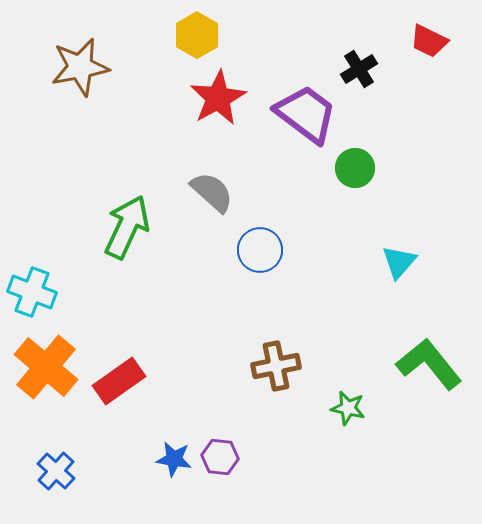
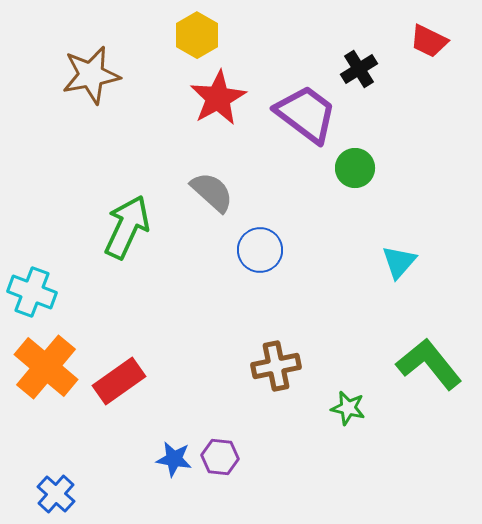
brown star: moved 11 px right, 8 px down
blue cross: moved 23 px down
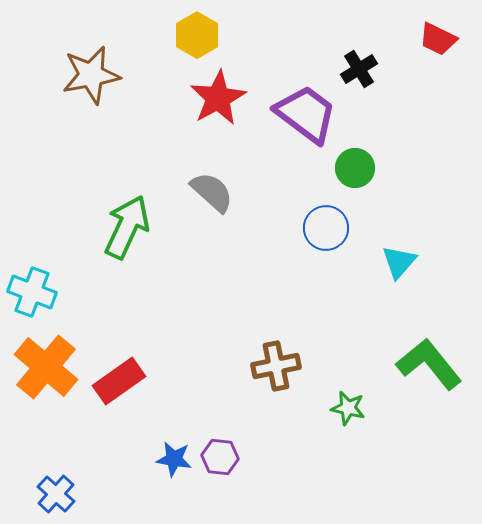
red trapezoid: moved 9 px right, 2 px up
blue circle: moved 66 px right, 22 px up
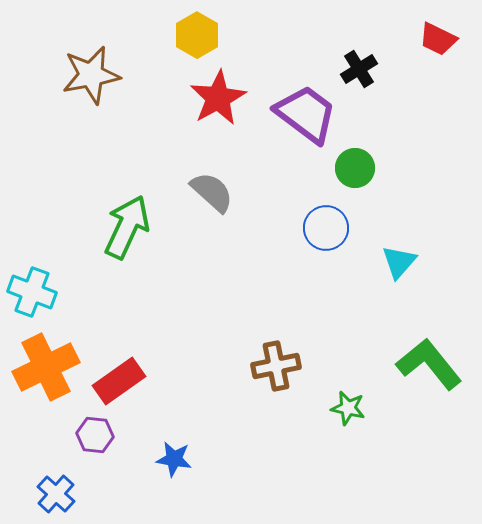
orange cross: rotated 24 degrees clockwise
purple hexagon: moved 125 px left, 22 px up
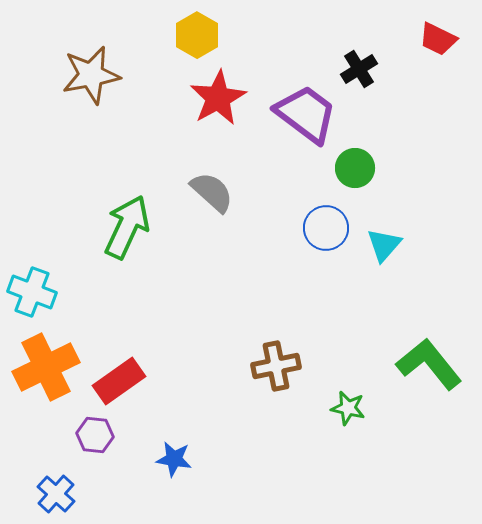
cyan triangle: moved 15 px left, 17 px up
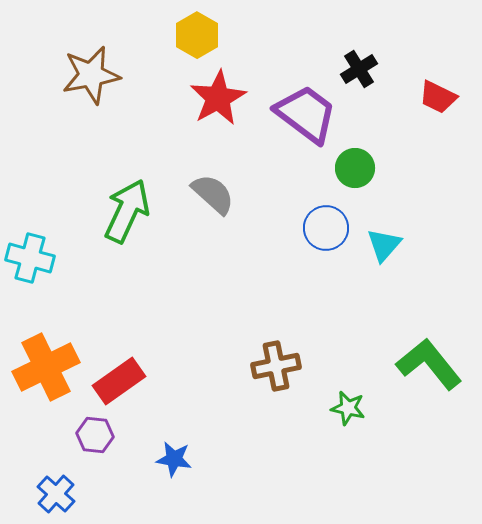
red trapezoid: moved 58 px down
gray semicircle: moved 1 px right, 2 px down
green arrow: moved 16 px up
cyan cross: moved 2 px left, 34 px up; rotated 6 degrees counterclockwise
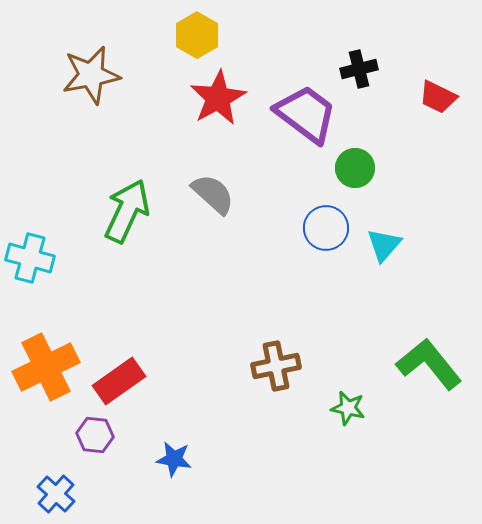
black cross: rotated 18 degrees clockwise
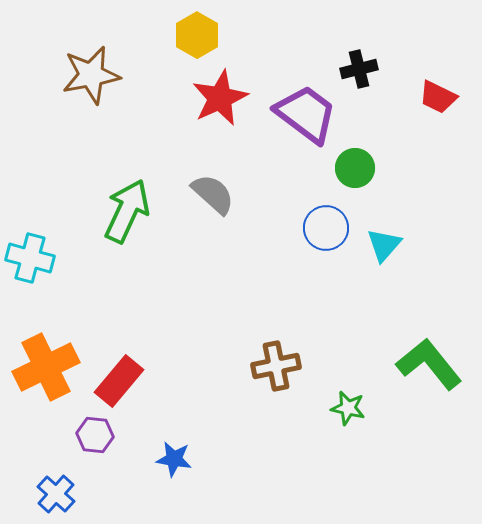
red star: moved 2 px right; rotated 4 degrees clockwise
red rectangle: rotated 15 degrees counterclockwise
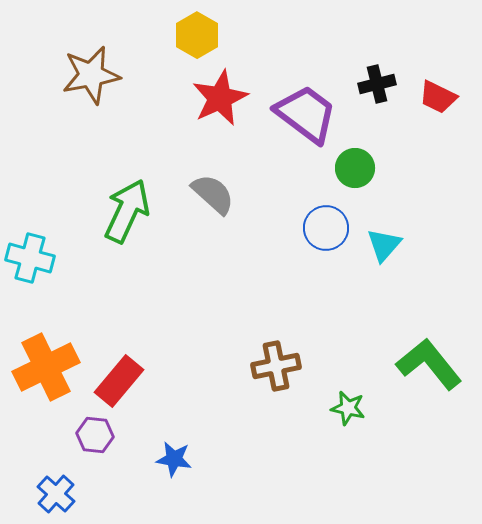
black cross: moved 18 px right, 15 px down
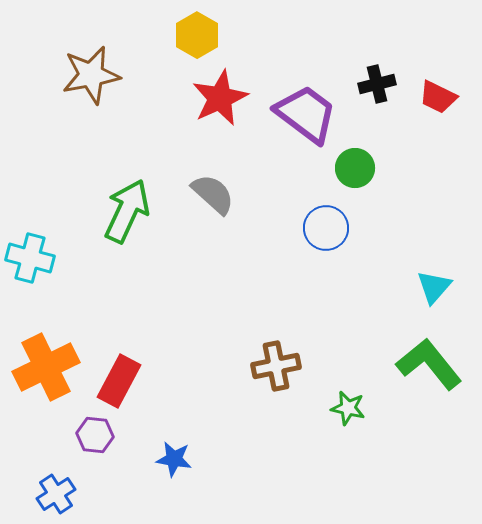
cyan triangle: moved 50 px right, 42 px down
red rectangle: rotated 12 degrees counterclockwise
blue cross: rotated 15 degrees clockwise
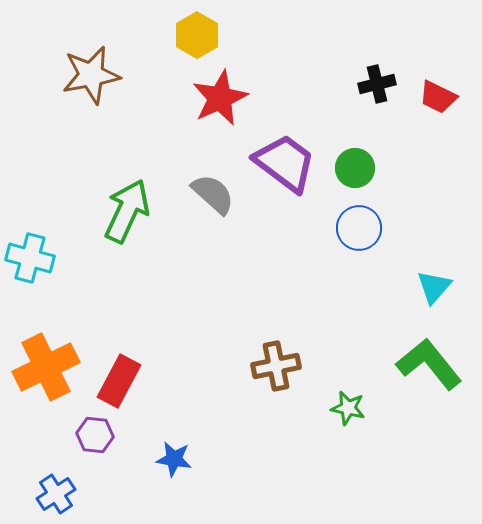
purple trapezoid: moved 21 px left, 49 px down
blue circle: moved 33 px right
